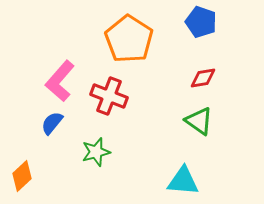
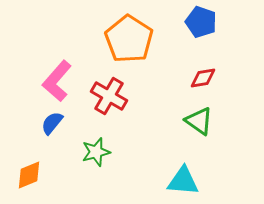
pink L-shape: moved 3 px left
red cross: rotated 9 degrees clockwise
orange diamond: moved 7 px right, 1 px up; rotated 20 degrees clockwise
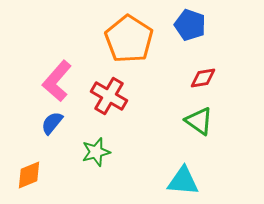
blue pentagon: moved 11 px left, 3 px down
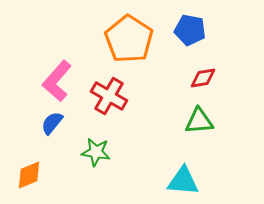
blue pentagon: moved 5 px down; rotated 8 degrees counterclockwise
green triangle: rotated 40 degrees counterclockwise
green star: rotated 24 degrees clockwise
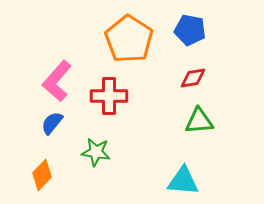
red diamond: moved 10 px left
red cross: rotated 30 degrees counterclockwise
orange diamond: moved 13 px right; rotated 24 degrees counterclockwise
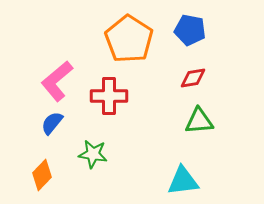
pink L-shape: rotated 9 degrees clockwise
green star: moved 3 px left, 2 px down
cyan triangle: rotated 12 degrees counterclockwise
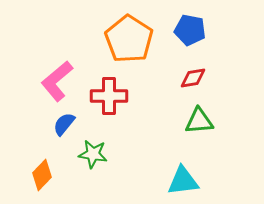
blue semicircle: moved 12 px right, 1 px down
